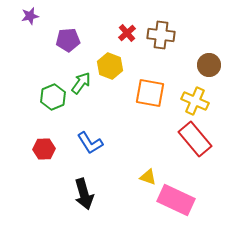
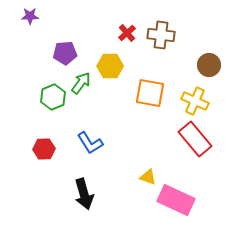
purple star: rotated 12 degrees clockwise
purple pentagon: moved 3 px left, 13 px down
yellow hexagon: rotated 20 degrees counterclockwise
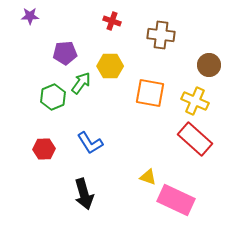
red cross: moved 15 px left, 12 px up; rotated 30 degrees counterclockwise
red rectangle: rotated 8 degrees counterclockwise
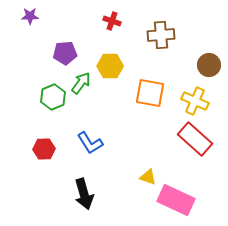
brown cross: rotated 12 degrees counterclockwise
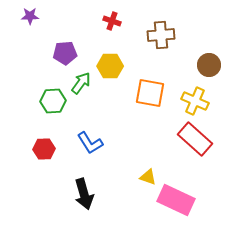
green hexagon: moved 4 px down; rotated 20 degrees clockwise
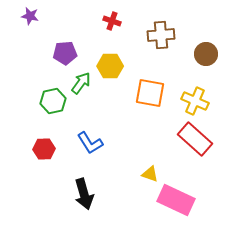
purple star: rotated 12 degrees clockwise
brown circle: moved 3 px left, 11 px up
green hexagon: rotated 10 degrees counterclockwise
yellow triangle: moved 2 px right, 3 px up
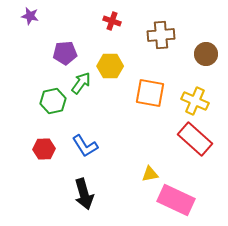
blue L-shape: moved 5 px left, 3 px down
yellow triangle: rotated 30 degrees counterclockwise
